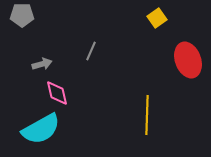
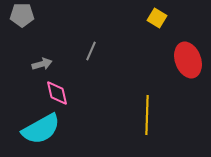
yellow square: rotated 24 degrees counterclockwise
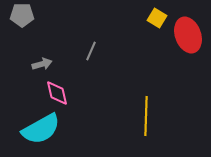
red ellipse: moved 25 px up
yellow line: moved 1 px left, 1 px down
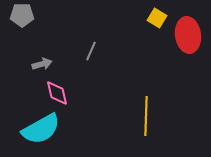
red ellipse: rotated 12 degrees clockwise
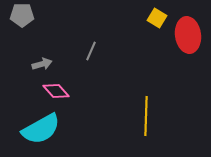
pink diamond: moved 1 px left, 2 px up; rotated 28 degrees counterclockwise
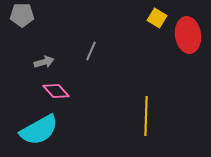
gray arrow: moved 2 px right, 2 px up
cyan semicircle: moved 2 px left, 1 px down
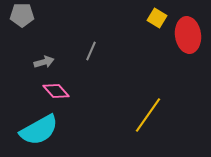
yellow line: moved 2 px right, 1 px up; rotated 33 degrees clockwise
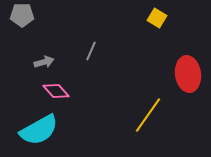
red ellipse: moved 39 px down
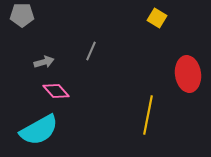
yellow line: rotated 24 degrees counterclockwise
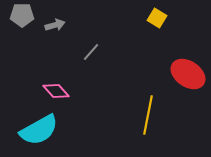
gray line: moved 1 px down; rotated 18 degrees clockwise
gray arrow: moved 11 px right, 37 px up
red ellipse: rotated 48 degrees counterclockwise
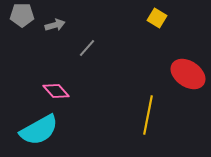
gray line: moved 4 px left, 4 px up
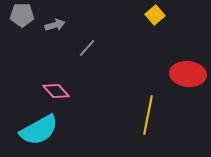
yellow square: moved 2 px left, 3 px up; rotated 18 degrees clockwise
red ellipse: rotated 28 degrees counterclockwise
